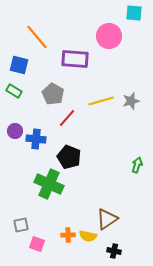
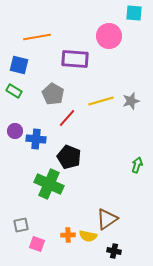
orange line: rotated 60 degrees counterclockwise
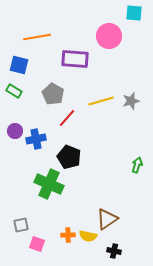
blue cross: rotated 18 degrees counterclockwise
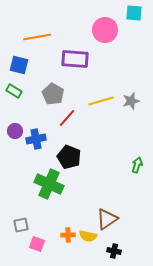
pink circle: moved 4 px left, 6 px up
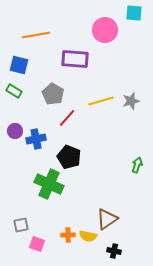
orange line: moved 1 px left, 2 px up
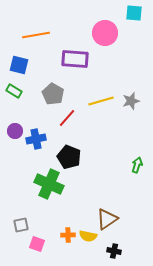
pink circle: moved 3 px down
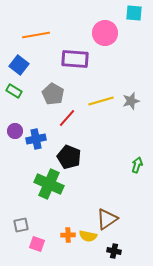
blue square: rotated 24 degrees clockwise
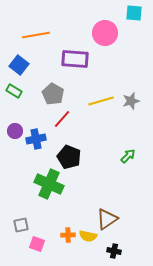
red line: moved 5 px left, 1 px down
green arrow: moved 9 px left, 9 px up; rotated 28 degrees clockwise
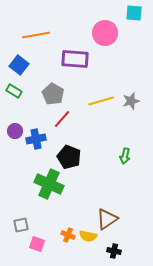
green arrow: moved 3 px left; rotated 147 degrees clockwise
orange cross: rotated 24 degrees clockwise
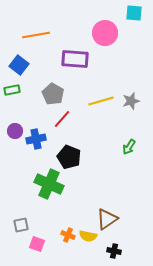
green rectangle: moved 2 px left, 1 px up; rotated 42 degrees counterclockwise
green arrow: moved 4 px right, 9 px up; rotated 21 degrees clockwise
